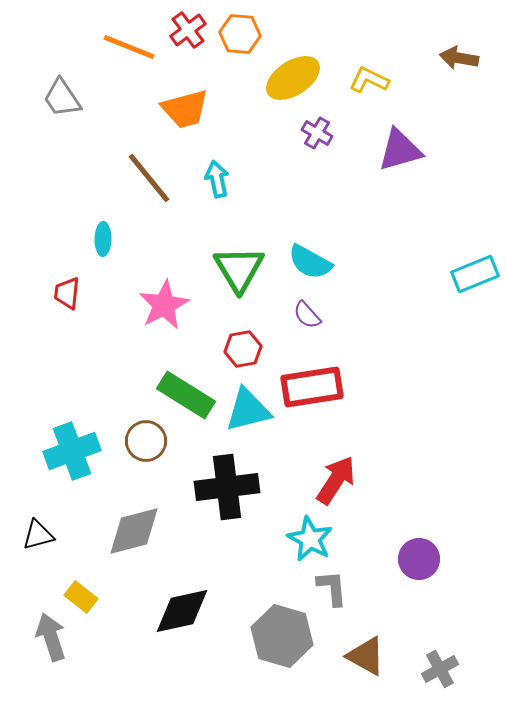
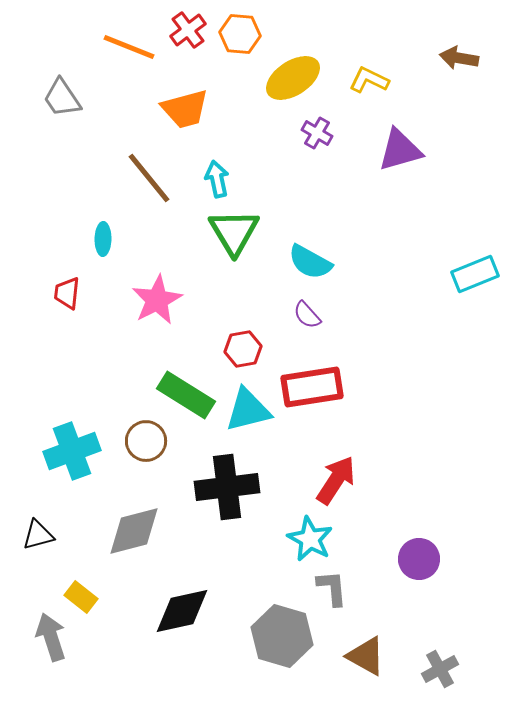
green triangle: moved 5 px left, 37 px up
pink star: moved 7 px left, 5 px up
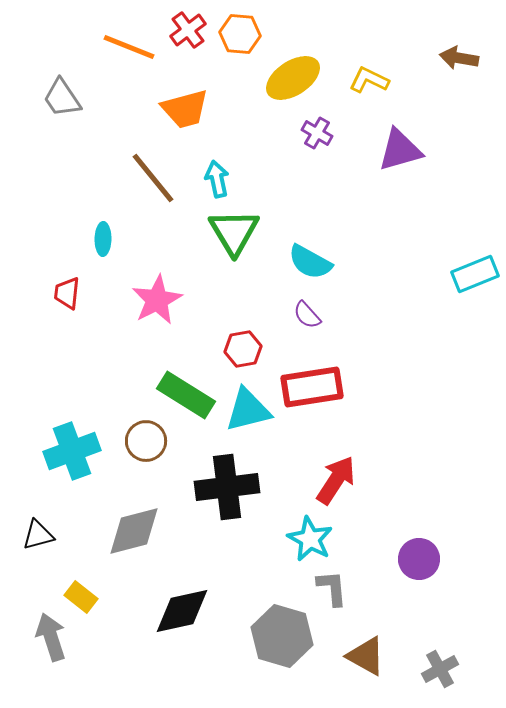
brown line: moved 4 px right
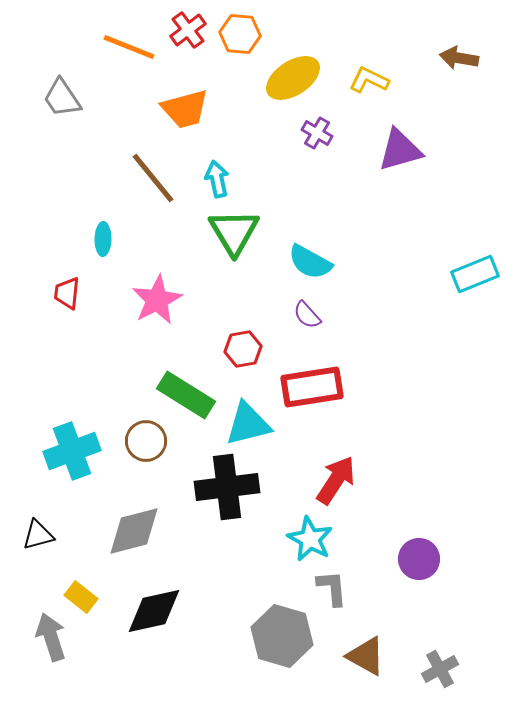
cyan triangle: moved 14 px down
black diamond: moved 28 px left
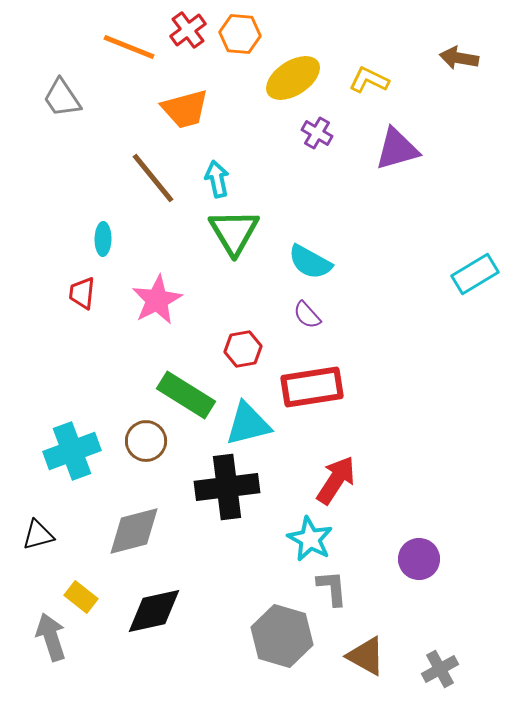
purple triangle: moved 3 px left, 1 px up
cyan rectangle: rotated 9 degrees counterclockwise
red trapezoid: moved 15 px right
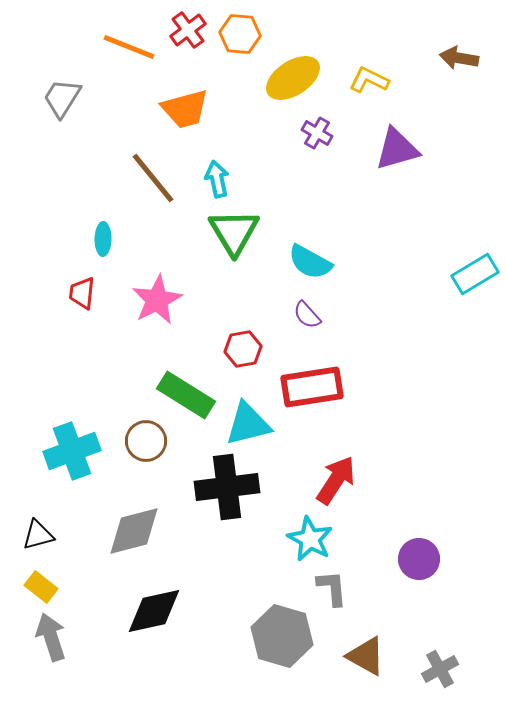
gray trapezoid: rotated 66 degrees clockwise
yellow rectangle: moved 40 px left, 10 px up
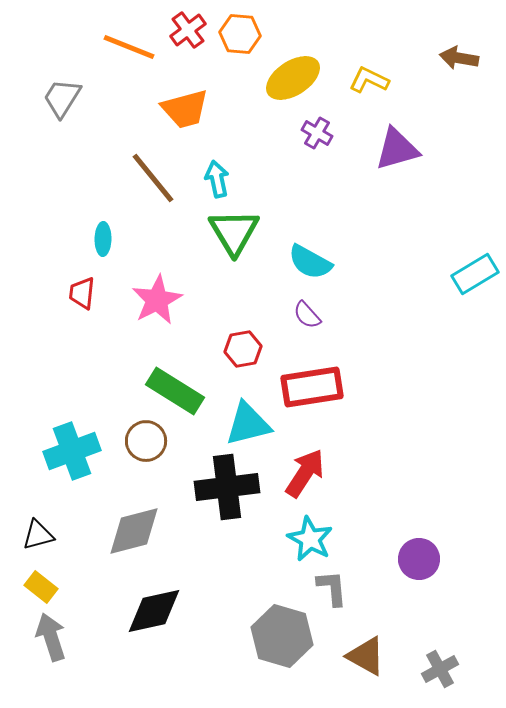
green rectangle: moved 11 px left, 4 px up
red arrow: moved 31 px left, 7 px up
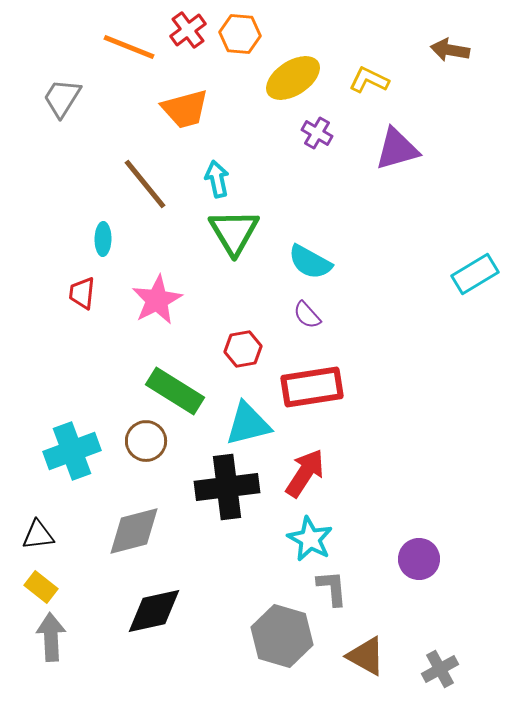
brown arrow: moved 9 px left, 8 px up
brown line: moved 8 px left, 6 px down
black triangle: rotated 8 degrees clockwise
gray arrow: rotated 15 degrees clockwise
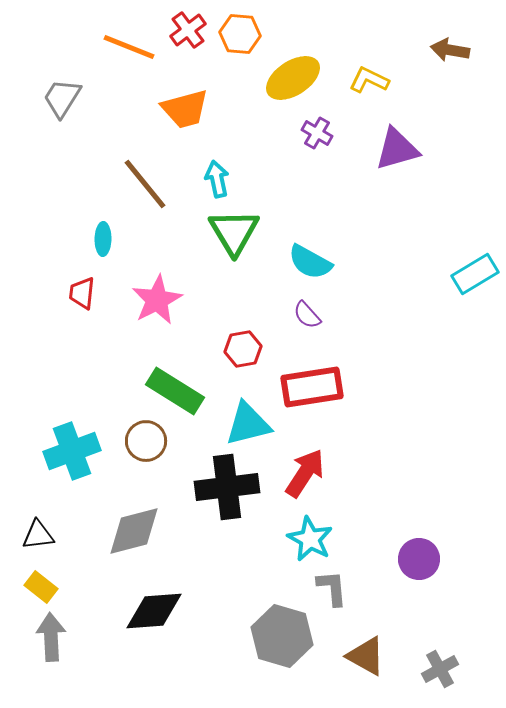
black diamond: rotated 8 degrees clockwise
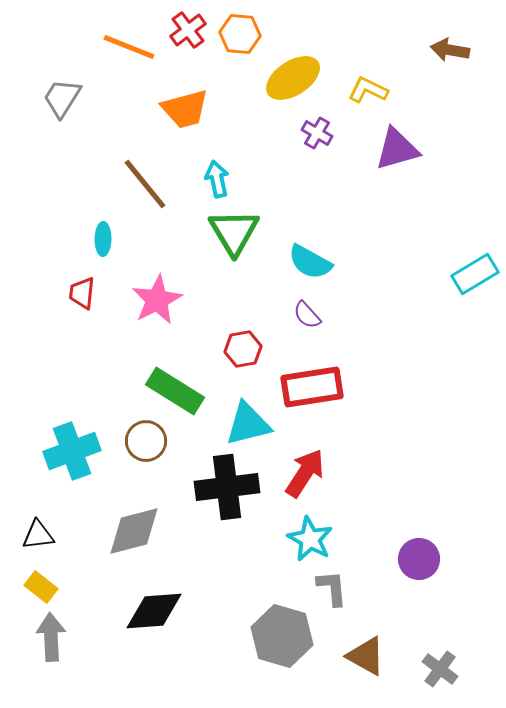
yellow L-shape: moved 1 px left, 10 px down
gray cross: rotated 24 degrees counterclockwise
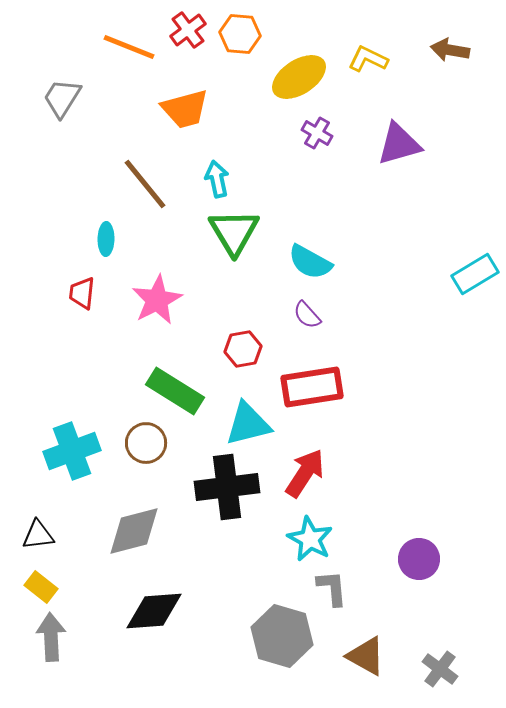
yellow ellipse: moved 6 px right, 1 px up
yellow L-shape: moved 31 px up
purple triangle: moved 2 px right, 5 px up
cyan ellipse: moved 3 px right
brown circle: moved 2 px down
